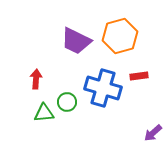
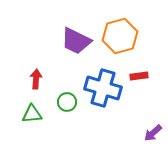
green triangle: moved 12 px left, 1 px down
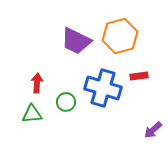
red arrow: moved 1 px right, 4 px down
green circle: moved 1 px left
purple arrow: moved 3 px up
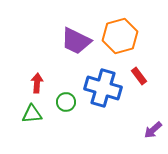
red rectangle: rotated 60 degrees clockwise
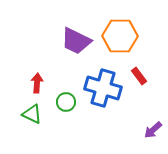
orange hexagon: rotated 16 degrees clockwise
green triangle: rotated 30 degrees clockwise
